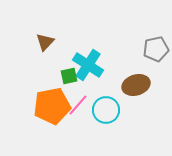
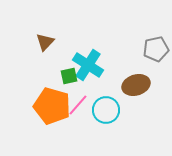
orange pentagon: rotated 27 degrees clockwise
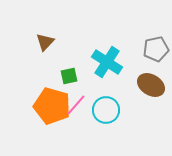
cyan cross: moved 19 px right, 3 px up
brown ellipse: moved 15 px right; rotated 48 degrees clockwise
pink line: moved 2 px left
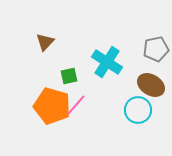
cyan circle: moved 32 px right
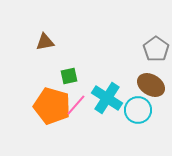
brown triangle: rotated 36 degrees clockwise
gray pentagon: rotated 25 degrees counterclockwise
cyan cross: moved 36 px down
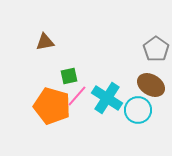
pink line: moved 1 px right, 9 px up
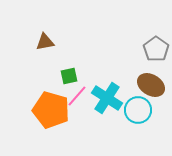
orange pentagon: moved 1 px left, 4 px down
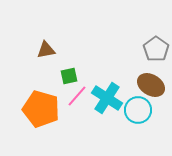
brown triangle: moved 1 px right, 8 px down
orange pentagon: moved 10 px left, 1 px up
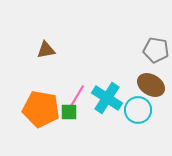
gray pentagon: moved 1 px down; rotated 25 degrees counterclockwise
green square: moved 36 px down; rotated 12 degrees clockwise
pink line: rotated 10 degrees counterclockwise
orange pentagon: rotated 6 degrees counterclockwise
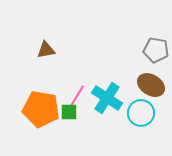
cyan circle: moved 3 px right, 3 px down
